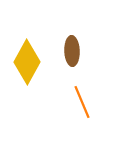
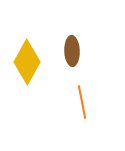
orange line: rotated 12 degrees clockwise
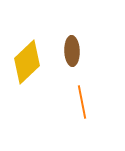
yellow diamond: rotated 18 degrees clockwise
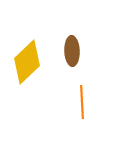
orange line: rotated 8 degrees clockwise
